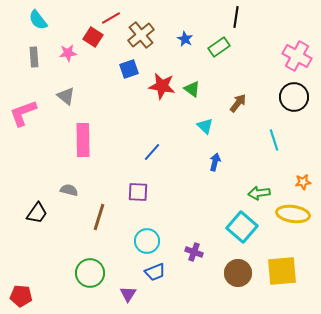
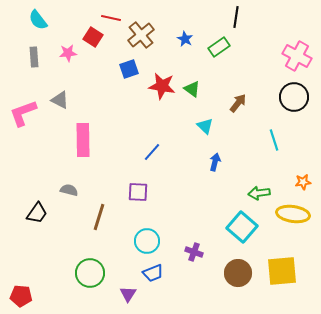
red line: rotated 42 degrees clockwise
gray triangle: moved 6 px left, 4 px down; rotated 12 degrees counterclockwise
blue trapezoid: moved 2 px left, 1 px down
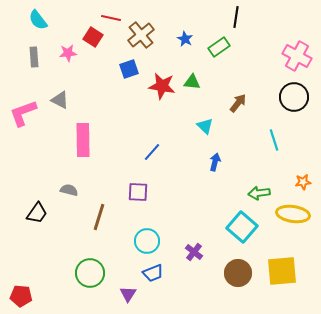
green triangle: moved 7 px up; rotated 30 degrees counterclockwise
purple cross: rotated 18 degrees clockwise
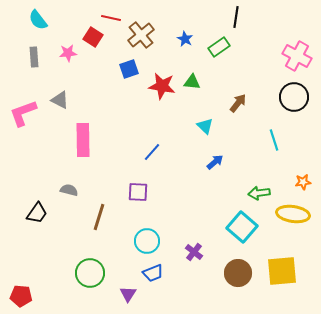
blue arrow: rotated 36 degrees clockwise
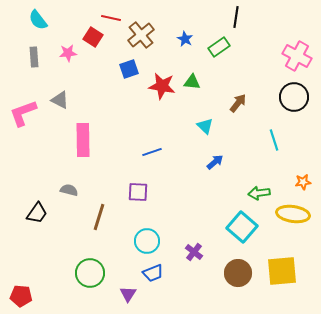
blue line: rotated 30 degrees clockwise
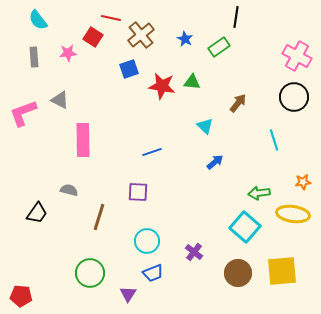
cyan square: moved 3 px right
